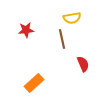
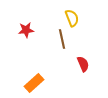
yellow semicircle: rotated 102 degrees counterclockwise
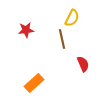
yellow semicircle: rotated 48 degrees clockwise
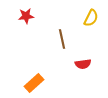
yellow semicircle: moved 19 px right
red star: moved 14 px up
red semicircle: rotated 105 degrees clockwise
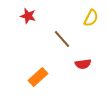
red star: moved 2 px right; rotated 21 degrees clockwise
brown line: rotated 30 degrees counterclockwise
orange rectangle: moved 4 px right, 6 px up
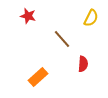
red semicircle: rotated 77 degrees counterclockwise
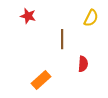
brown line: rotated 42 degrees clockwise
orange rectangle: moved 3 px right, 3 px down
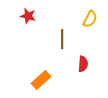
yellow semicircle: moved 1 px left, 1 px down
